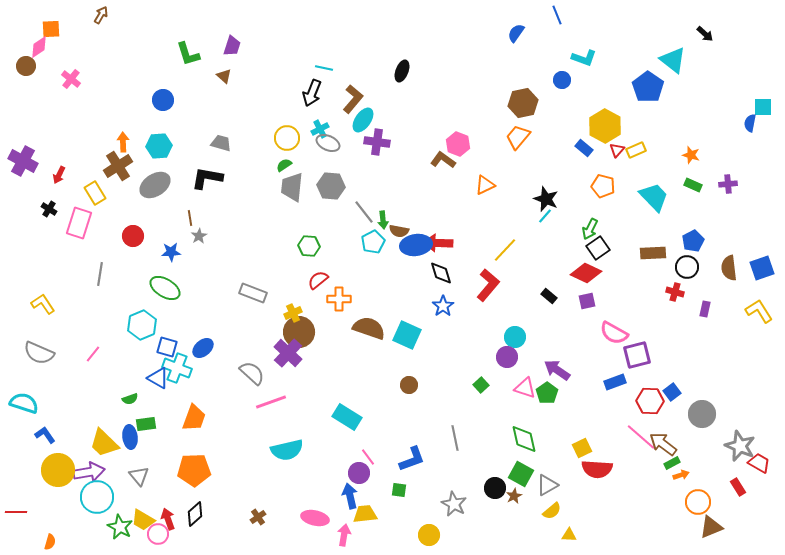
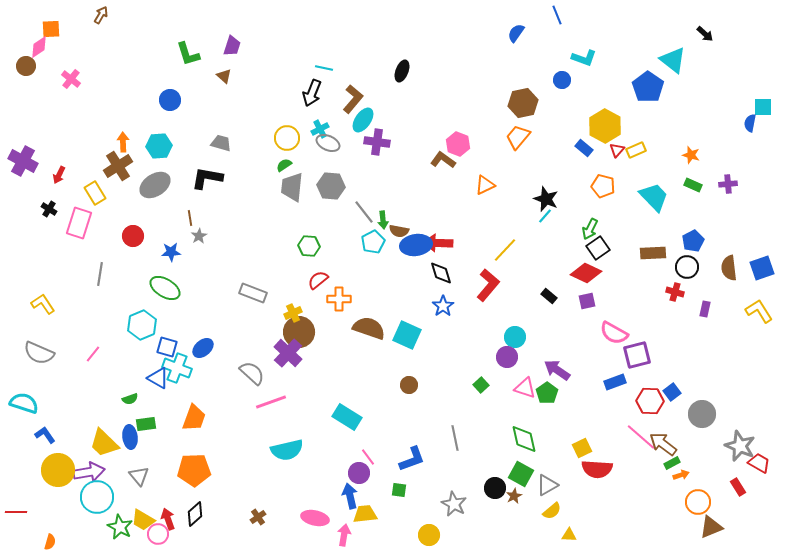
blue circle at (163, 100): moved 7 px right
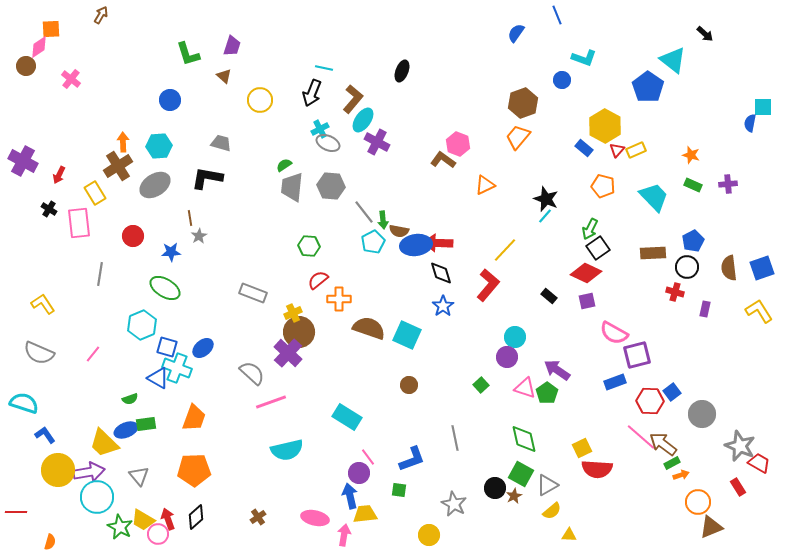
brown hexagon at (523, 103): rotated 8 degrees counterclockwise
yellow circle at (287, 138): moved 27 px left, 38 px up
purple cross at (377, 142): rotated 20 degrees clockwise
pink rectangle at (79, 223): rotated 24 degrees counterclockwise
blue ellipse at (130, 437): moved 4 px left, 7 px up; rotated 75 degrees clockwise
black diamond at (195, 514): moved 1 px right, 3 px down
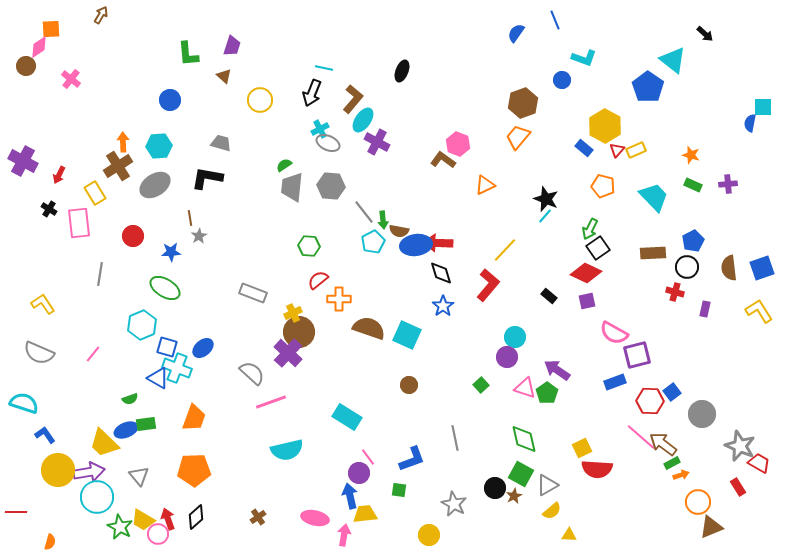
blue line at (557, 15): moved 2 px left, 5 px down
green L-shape at (188, 54): rotated 12 degrees clockwise
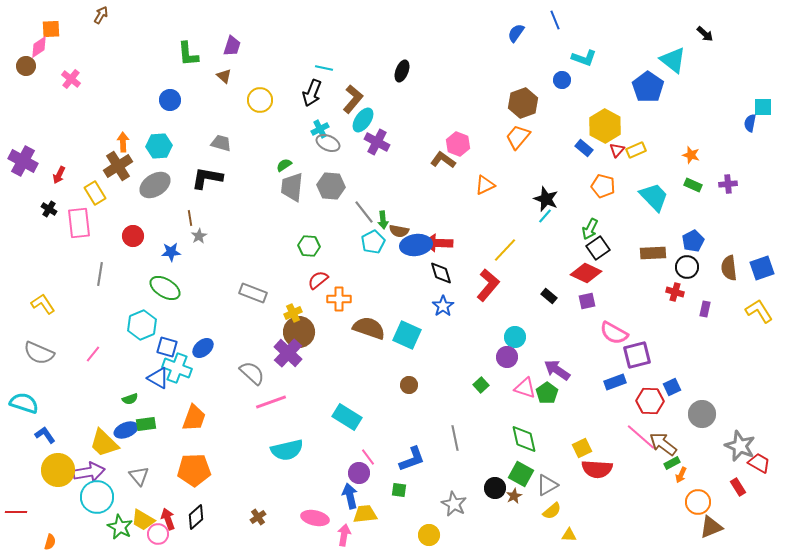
blue square at (672, 392): moved 5 px up; rotated 12 degrees clockwise
orange arrow at (681, 475): rotated 133 degrees clockwise
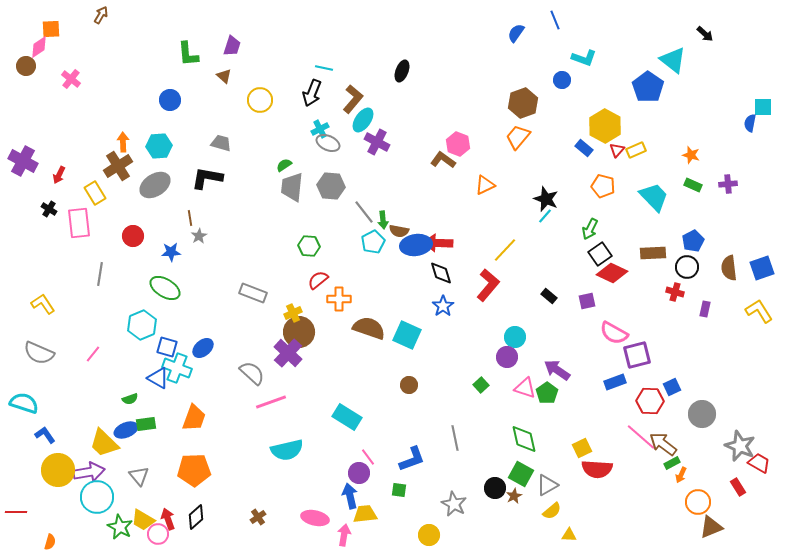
black square at (598, 248): moved 2 px right, 6 px down
red diamond at (586, 273): moved 26 px right
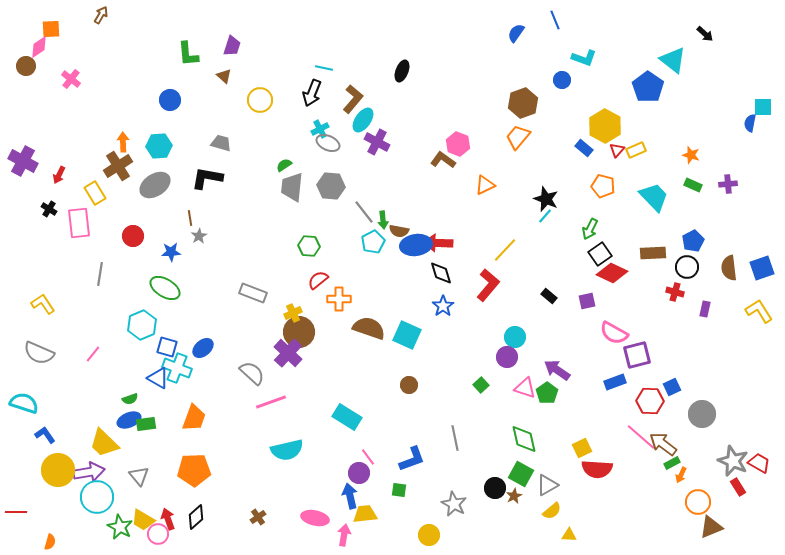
blue ellipse at (126, 430): moved 3 px right, 10 px up
gray star at (740, 446): moved 7 px left, 15 px down
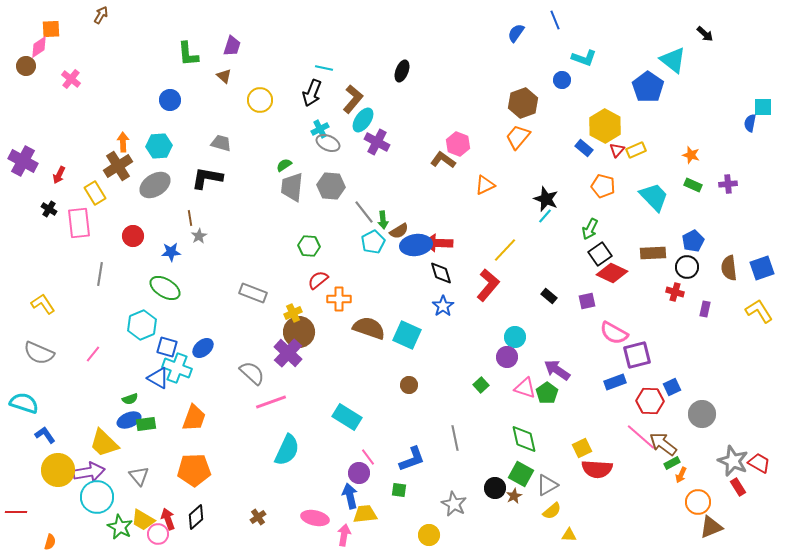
brown semicircle at (399, 231): rotated 42 degrees counterclockwise
cyan semicircle at (287, 450): rotated 52 degrees counterclockwise
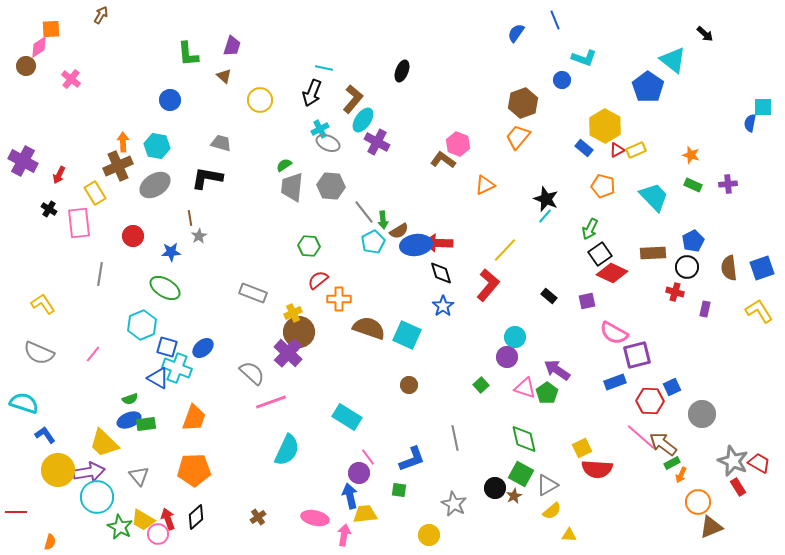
cyan hexagon at (159, 146): moved 2 px left; rotated 15 degrees clockwise
red triangle at (617, 150): rotated 21 degrees clockwise
brown cross at (118, 166): rotated 8 degrees clockwise
